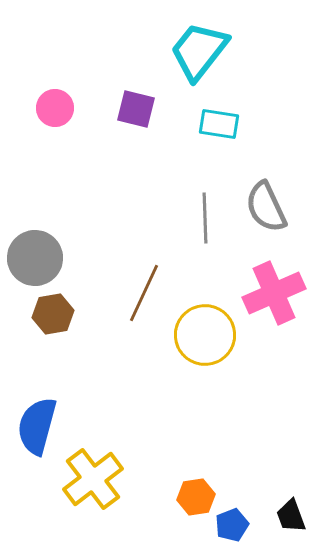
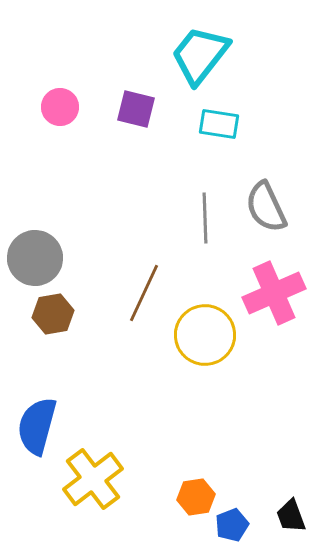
cyan trapezoid: moved 1 px right, 4 px down
pink circle: moved 5 px right, 1 px up
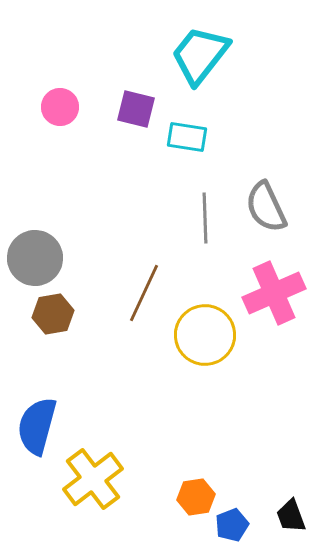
cyan rectangle: moved 32 px left, 13 px down
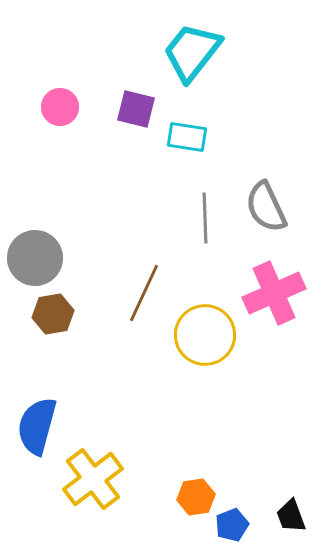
cyan trapezoid: moved 8 px left, 3 px up
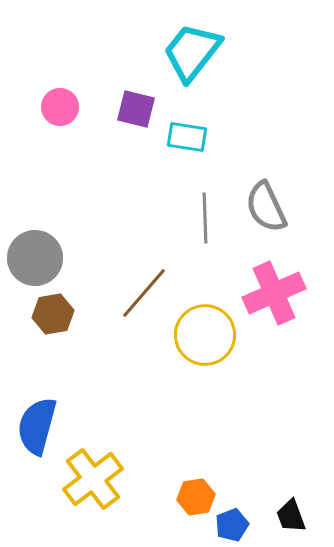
brown line: rotated 16 degrees clockwise
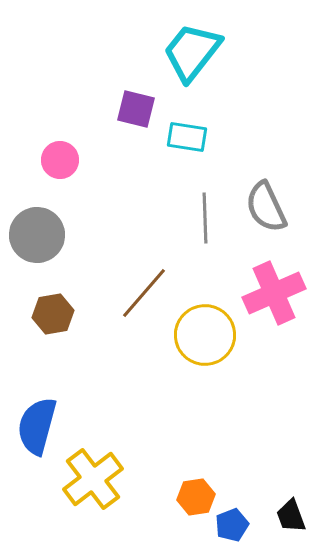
pink circle: moved 53 px down
gray circle: moved 2 px right, 23 px up
